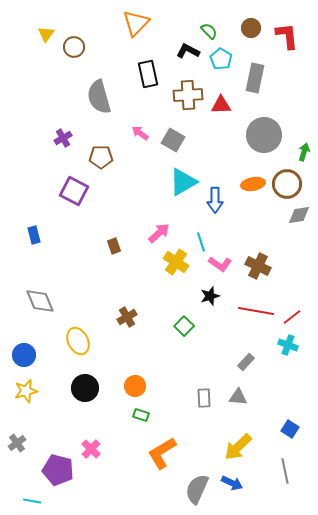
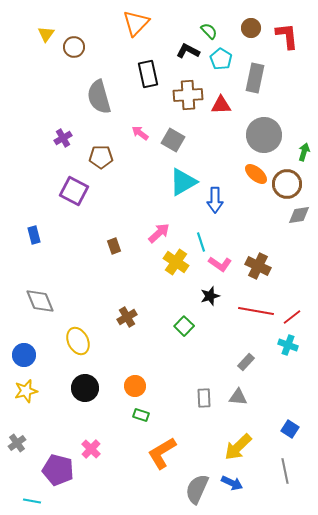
orange ellipse at (253, 184): moved 3 px right, 10 px up; rotated 50 degrees clockwise
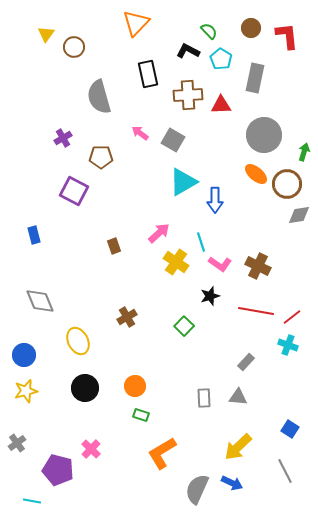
gray line at (285, 471): rotated 15 degrees counterclockwise
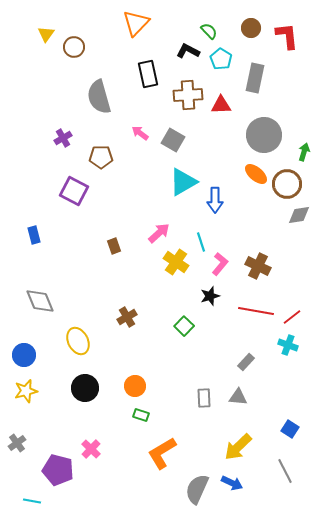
pink L-shape at (220, 264): rotated 85 degrees counterclockwise
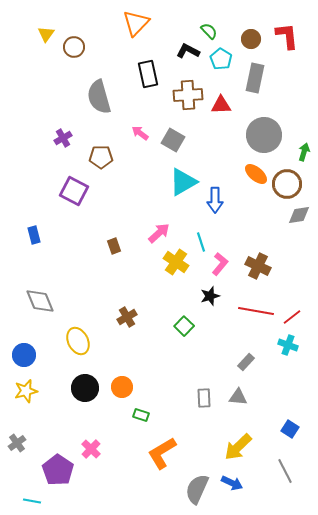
brown circle at (251, 28): moved 11 px down
orange circle at (135, 386): moved 13 px left, 1 px down
purple pentagon at (58, 470): rotated 20 degrees clockwise
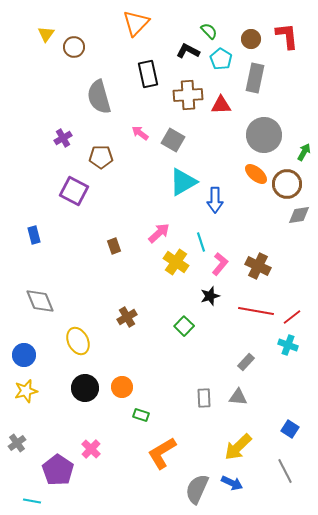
green arrow at (304, 152): rotated 12 degrees clockwise
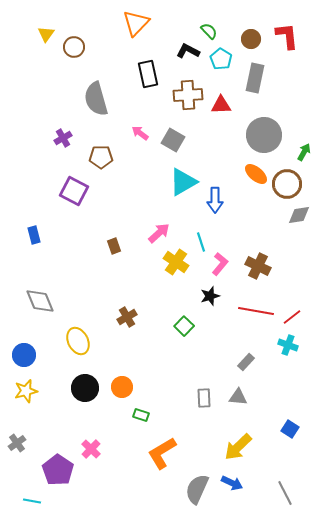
gray semicircle at (99, 97): moved 3 px left, 2 px down
gray line at (285, 471): moved 22 px down
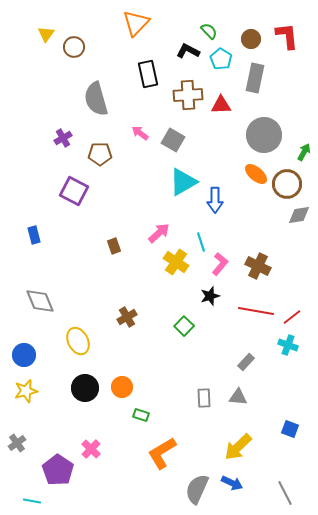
brown pentagon at (101, 157): moved 1 px left, 3 px up
blue square at (290, 429): rotated 12 degrees counterclockwise
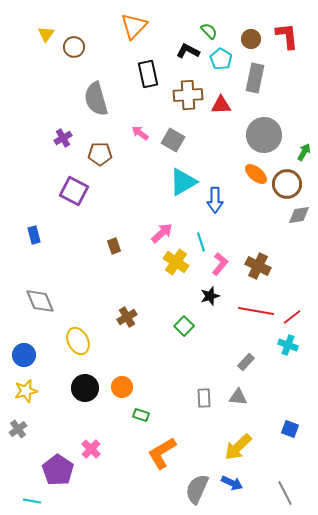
orange triangle at (136, 23): moved 2 px left, 3 px down
pink arrow at (159, 233): moved 3 px right
gray cross at (17, 443): moved 1 px right, 14 px up
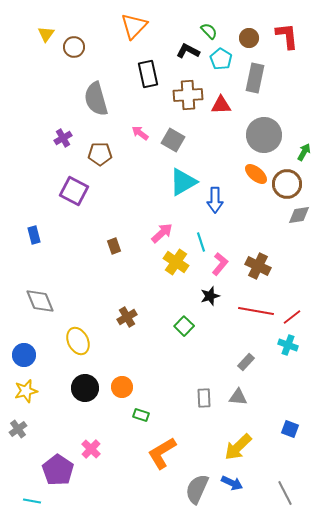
brown circle at (251, 39): moved 2 px left, 1 px up
